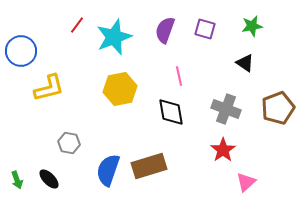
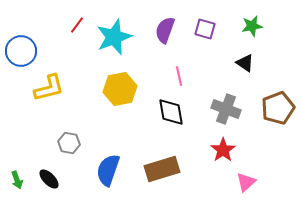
brown rectangle: moved 13 px right, 3 px down
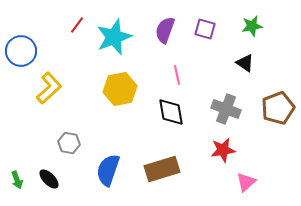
pink line: moved 2 px left, 1 px up
yellow L-shape: rotated 28 degrees counterclockwise
red star: rotated 25 degrees clockwise
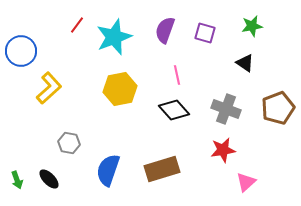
purple square: moved 4 px down
black diamond: moved 3 px right, 2 px up; rotated 32 degrees counterclockwise
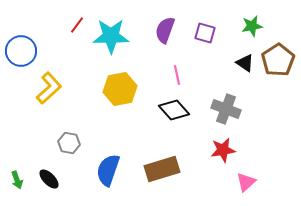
cyan star: moved 3 px left, 1 px up; rotated 21 degrees clockwise
brown pentagon: moved 48 px up; rotated 12 degrees counterclockwise
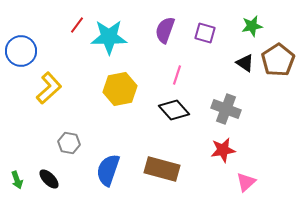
cyan star: moved 2 px left, 1 px down
pink line: rotated 30 degrees clockwise
brown rectangle: rotated 32 degrees clockwise
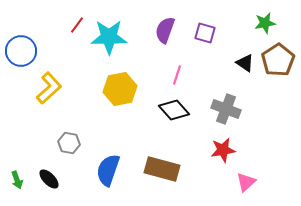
green star: moved 13 px right, 3 px up
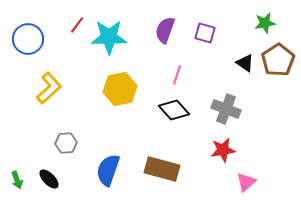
blue circle: moved 7 px right, 12 px up
gray hexagon: moved 3 px left; rotated 15 degrees counterclockwise
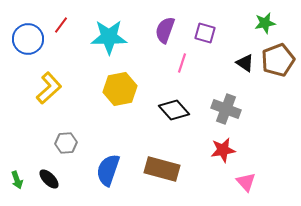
red line: moved 16 px left
brown pentagon: rotated 12 degrees clockwise
pink line: moved 5 px right, 12 px up
pink triangle: rotated 30 degrees counterclockwise
